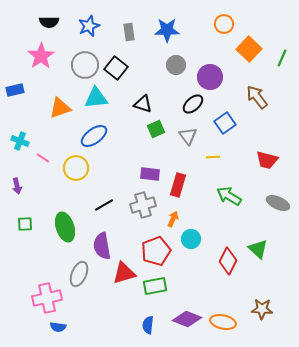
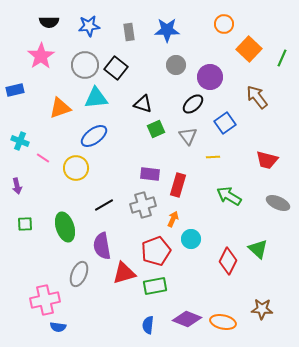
blue star at (89, 26): rotated 15 degrees clockwise
pink cross at (47, 298): moved 2 px left, 2 px down
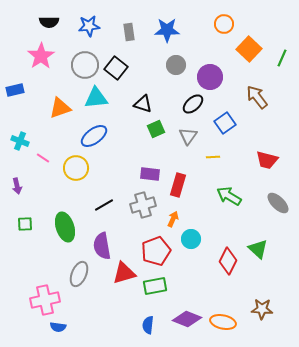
gray triangle at (188, 136): rotated 12 degrees clockwise
gray ellipse at (278, 203): rotated 20 degrees clockwise
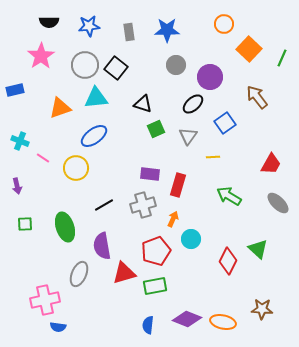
red trapezoid at (267, 160): moved 4 px right, 4 px down; rotated 75 degrees counterclockwise
